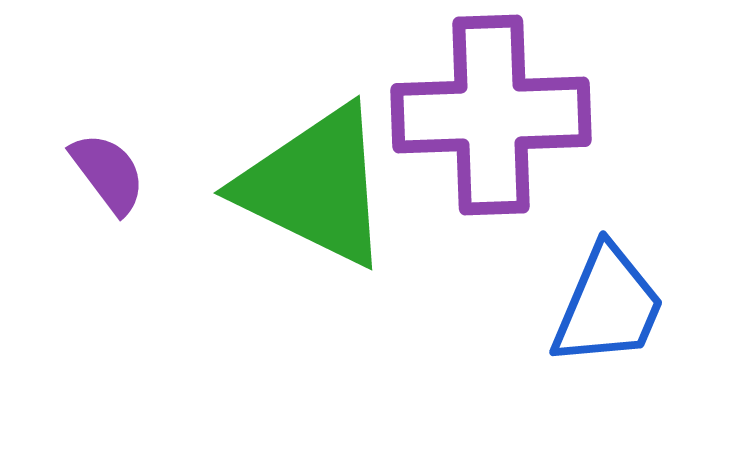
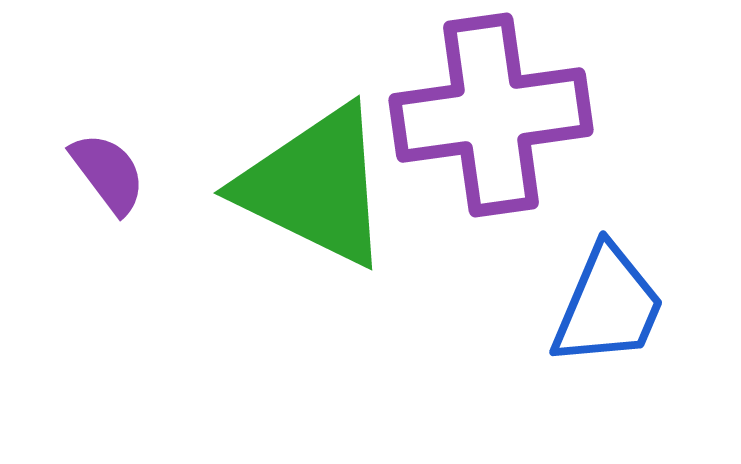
purple cross: rotated 6 degrees counterclockwise
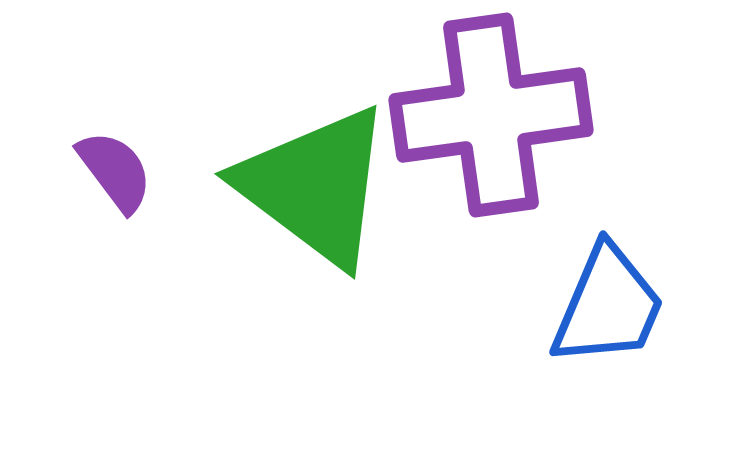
purple semicircle: moved 7 px right, 2 px up
green triangle: rotated 11 degrees clockwise
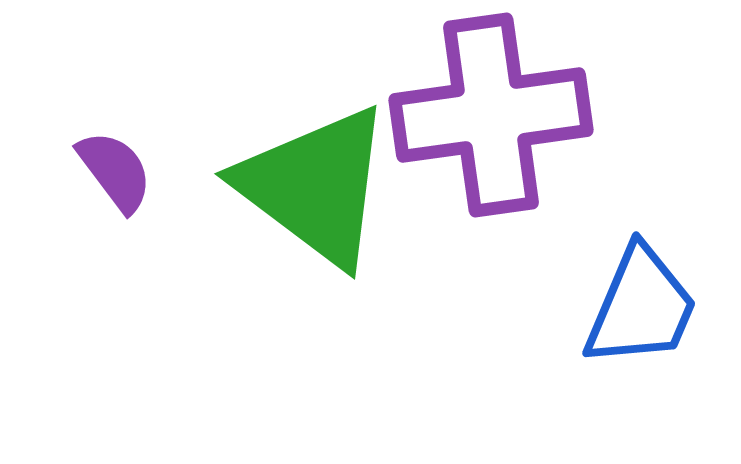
blue trapezoid: moved 33 px right, 1 px down
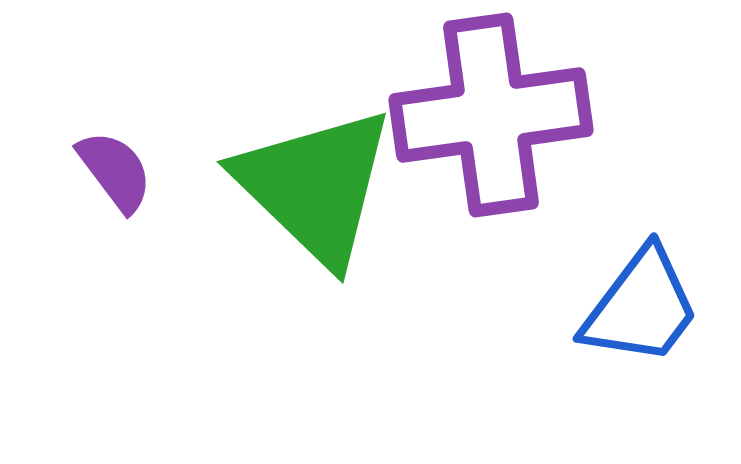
green triangle: rotated 7 degrees clockwise
blue trapezoid: rotated 14 degrees clockwise
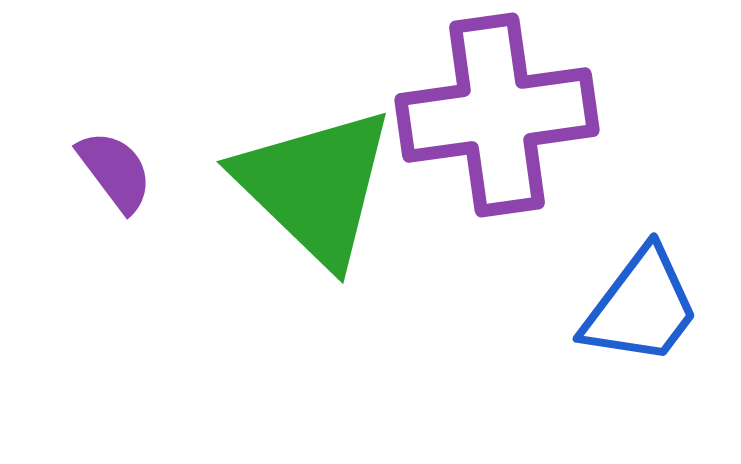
purple cross: moved 6 px right
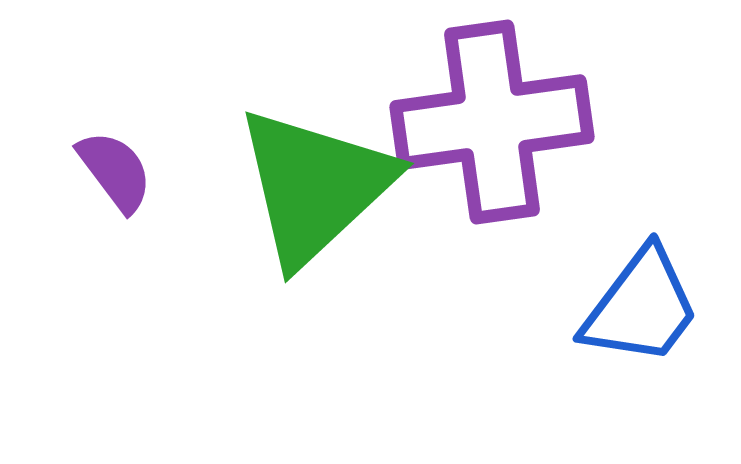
purple cross: moved 5 px left, 7 px down
green triangle: rotated 33 degrees clockwise
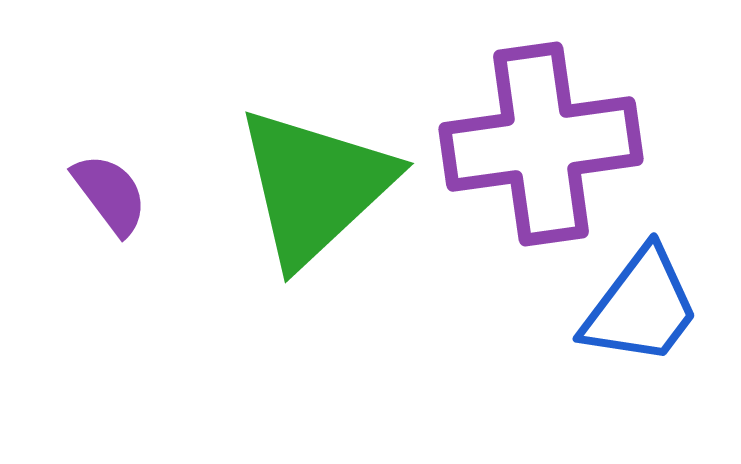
purple cross: moved 49 px right, 22 px down
purple semicircle: moved 5 px left, 23 px down
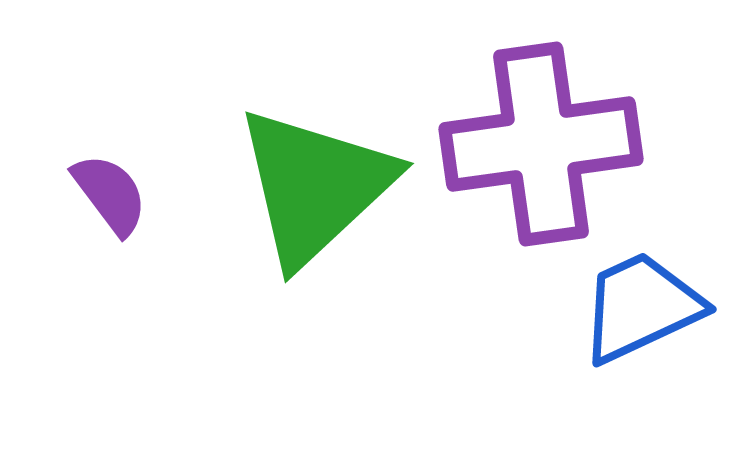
blue trapezoid: rotated 152 degrees counterclockwise
